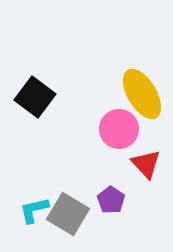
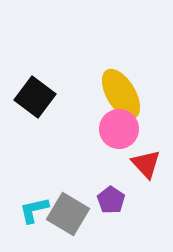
yellow ellipse: moved 21 px left
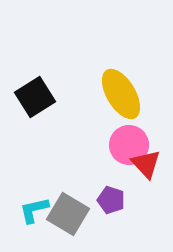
black square: rotated 21 degrees clockwise
pink circle: moved 10 px right, 16 px down
purple pentagon: rotated 16 degrees counterclockwise
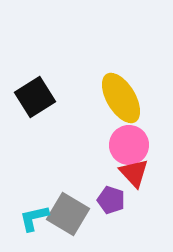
yellow ellipse: moved 4 px down
red triangle: moved 12 px left, 9 px down
cyan L-shape: moved 8 px down
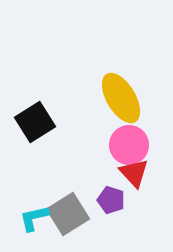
black square: moved 25 px down
gray square: rotated 27 degrees clockwise
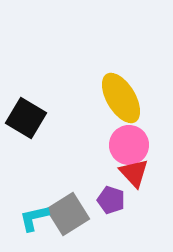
black square: moved 9 px left, 4 px up; rotated 27 degrees counterclockwise
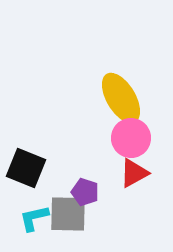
black square: moved 50 px down; rotated 9 degrees counterclockwise
pink circle: moved 2 px right, 7 px up
red triangle: rotated 44 degrees clockwise
purple pentagon: moved 26 px left, 8 px up
gray square: rotated 33 degrees clockwise
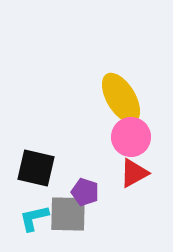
pink circle: moved 1 px up
black square: moved 10 px right; rotated 9 degrees counterclockwise
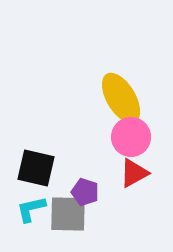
cyan L-shape: moved 3 px left, 9 px up
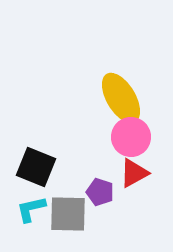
black square: moved 1 px up; rotated 9 degrees clockwise
purple pentagon: moved 15 px right
